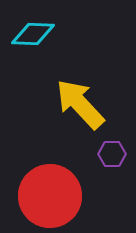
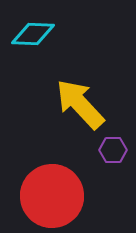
purple hexagon: moved 1 px right, 4 px up
red circle: moved 2 px right
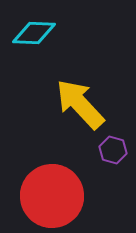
cyan diamond: moved 1 px right, 1 px up
purple hexagon: rotated 16 degrees clockwise
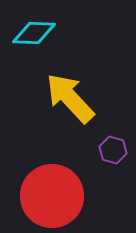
yellow arrow: moved 10 px left, 6 px up
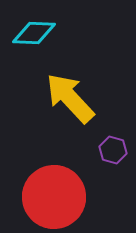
red circle: moved 2 px right, 1 px down
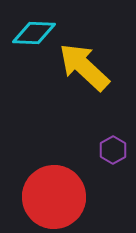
yellow arrow: moved 14 px right, 31 px up; rotated 4 degrees counterclockwise
purple hexagon: rotated 16 degrees clockwise
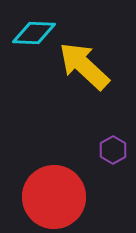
yellow arrow: moved 1 px up
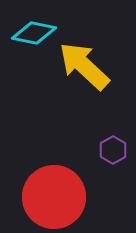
cyan diamond: rotated 9 degrees clockwise
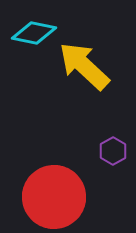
purple hexagon: moved 1 px down
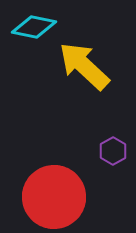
cyan diamond: moved 6 px up
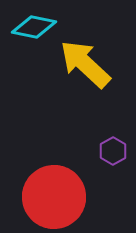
yellow arrow: moved 1 px right, 2 px up
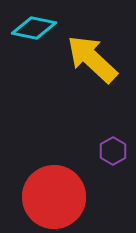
cyan diamond: moved 1 px down
yellow arrow: moved 7 px right, 5 px up
